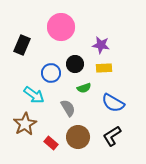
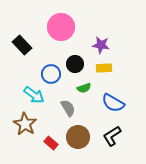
black rectangle: rotated 66 degrees counterclockwise
blue circle: moved 1 px down
brown star: rotated 10 degrees counterclockwise
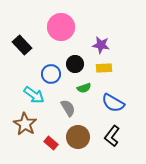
black L-shape: rotated 20 degrees counterclockwise
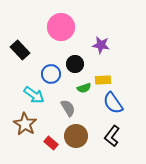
black rectangle: moved 2 px left, 5 px down
yellow rectangle: moved 1 px left, 12 px down
blue semicircle: rotated 25 degrees clockwise
brown circle: moved 2 px left, 1 px up
